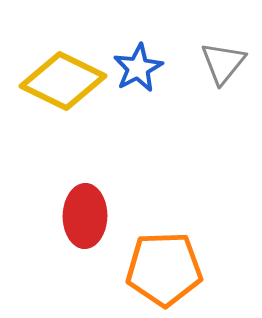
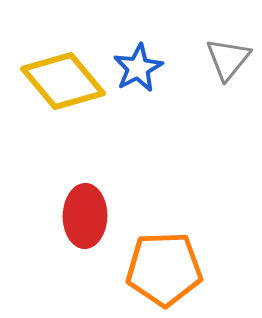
gray triangle: moved 5 px right, 4 px up
yellow diamond: rotated 24 degrees clockwise
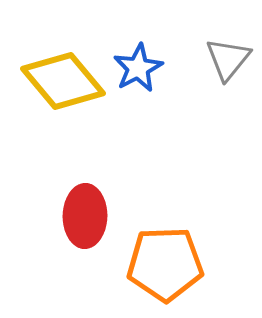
orange pentagon: moved 1 px right, 5 px up
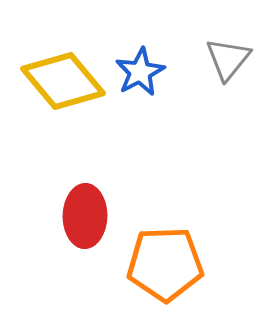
blue star: moved 2 px right, 4 px down
